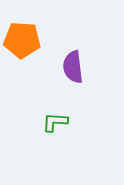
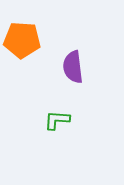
green L-shape: moved 2 px right, 2 px up
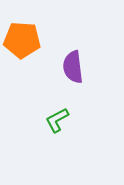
green L-shape: rotated 32 degrees counterclockwise
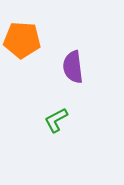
green L-shape: moved 1 px left
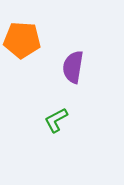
purple semicircle: rotated 16 degrees clockwise
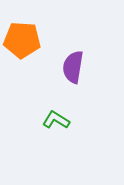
green L-shape: rotated 60 degrees clockwise
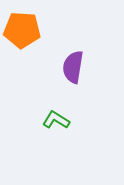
orange pentagon: moved 10 px up
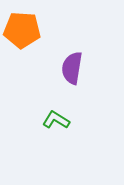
purple semicircle: moved 1 px left, 1 px down
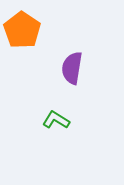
orange pentagon: rotated 30 degrees clockwise
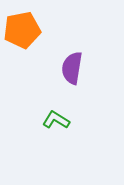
orange pentagon: rotated 27 degrees clockwise
